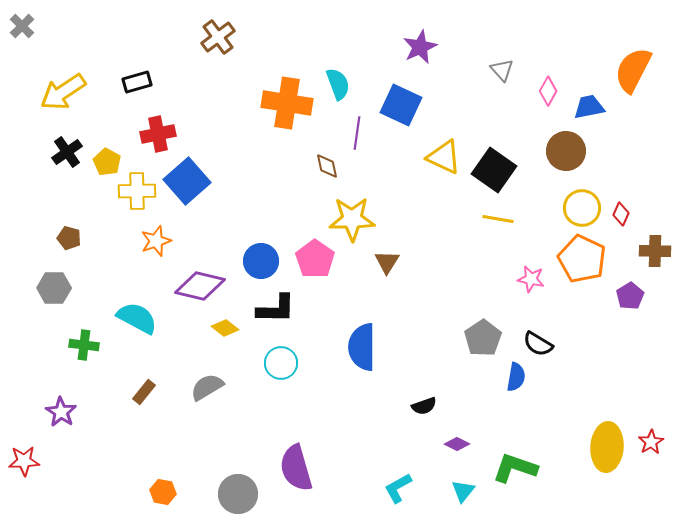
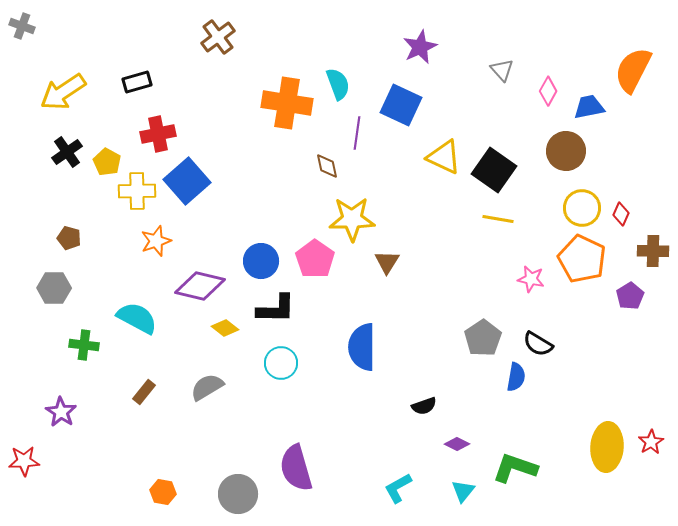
gray cross at (22, 26): rotated 25 degrees counterclockwise
brown cross at (655, 251): moved 2 px left
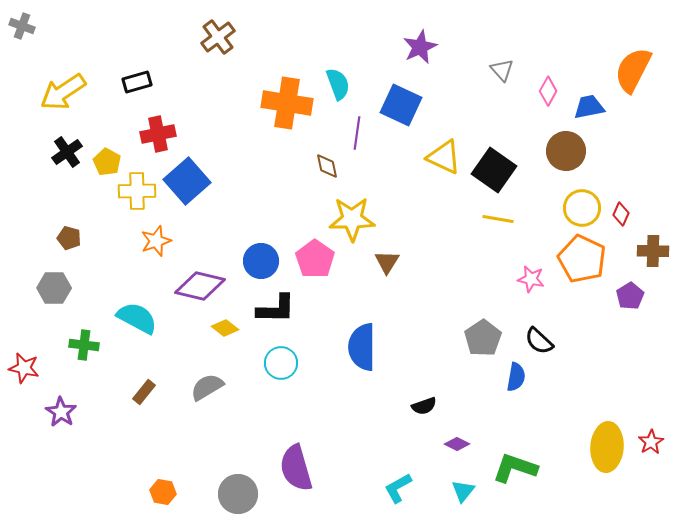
black semicircle at (538, 344): moved 1 px right, 3 px up; rotated 12 degrees clockwise
red star at (24, 461): moved 93 px up; rotated 16 degrees clockwise
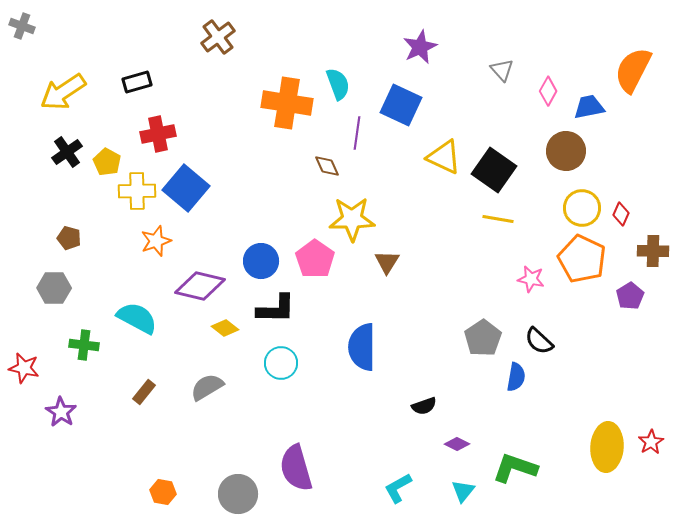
brown diamond at (327, 166): rotated 12 degrees counterclockwise
blue square at (187, 181): moved 1 px left, 7 px down; rotated 9 degrees counterclockwise
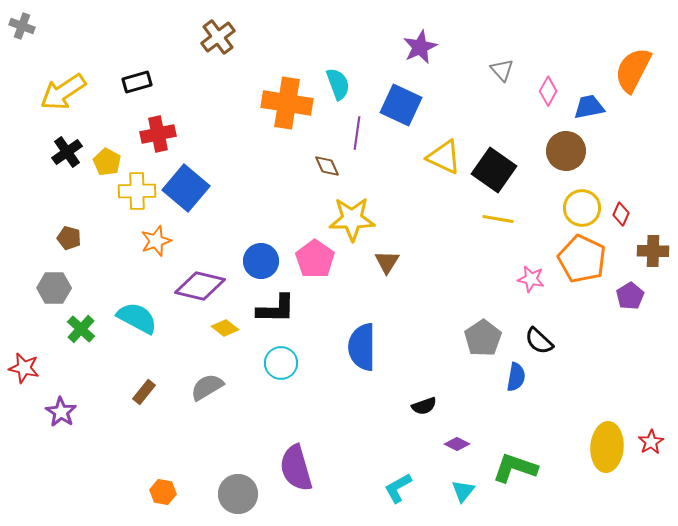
green cross at (84, 345): moved 3 px left, 16 px up; rotated 36 degrees clockwise
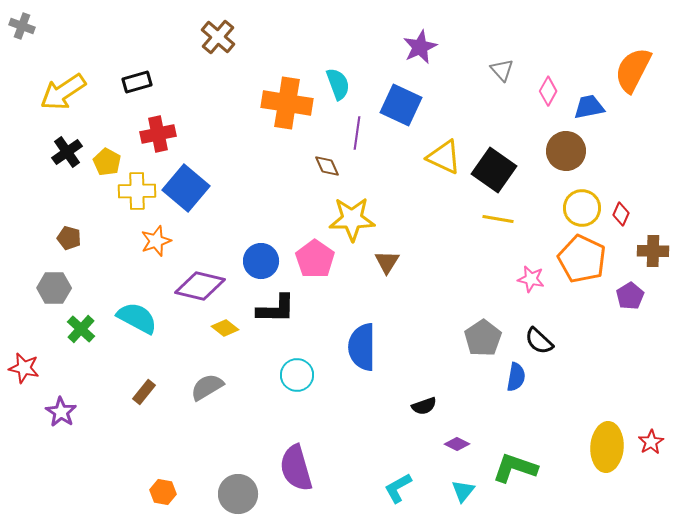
brown cross at (218, 37): rotated 12 degrees counterclockwise
cyan circle at (281, 363): moved 16 px right, 12 px down
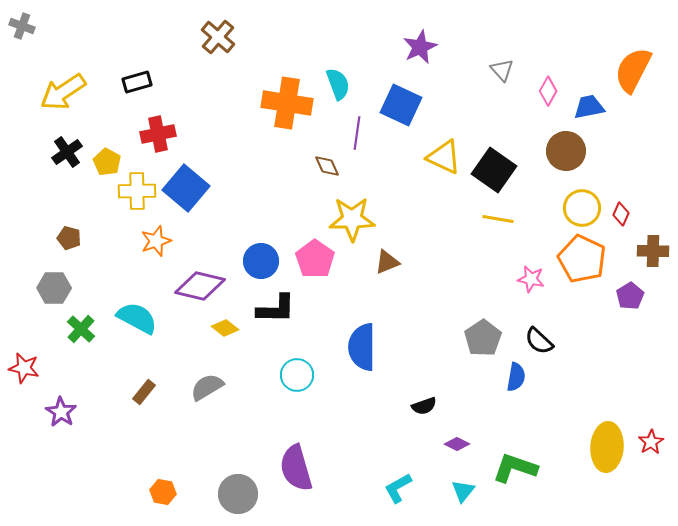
brown triangle at (387, 262): rotated 36 degrees clockwise
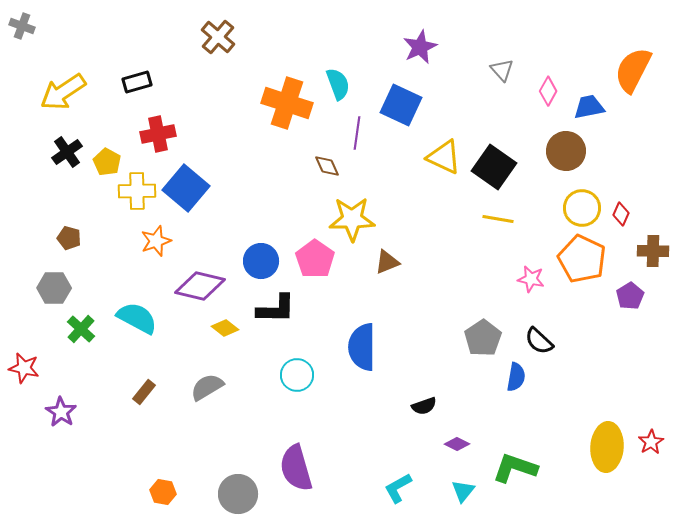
orange cross at (287, 103): rotated 9 degrees clockwise
black square at (494, 170): moved 3 px up
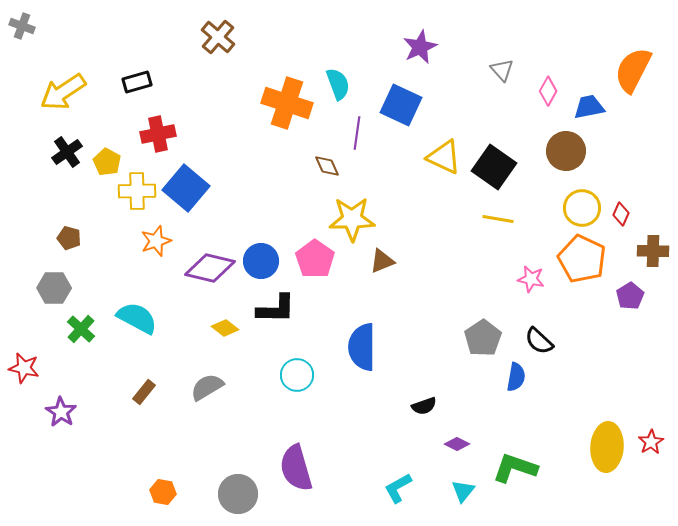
brown triangle at (387, 262): moved 5 px left, 1 px up
purple diamond at (200, 286): moved 10 px right, 18 px up
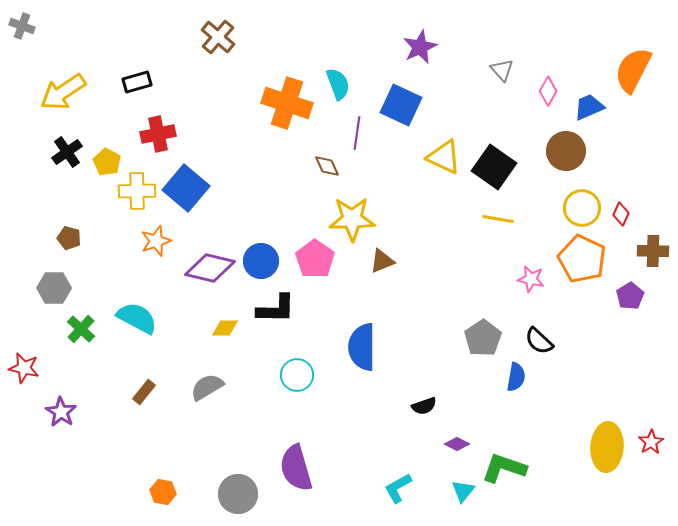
blue trapezoid at (589, 107): rotated 12 degrees counterclockwise
yellow diamond at (225, 328): rotated 36 degrees counterclockwise
green L-shape at (515, 468): moved 11 px left
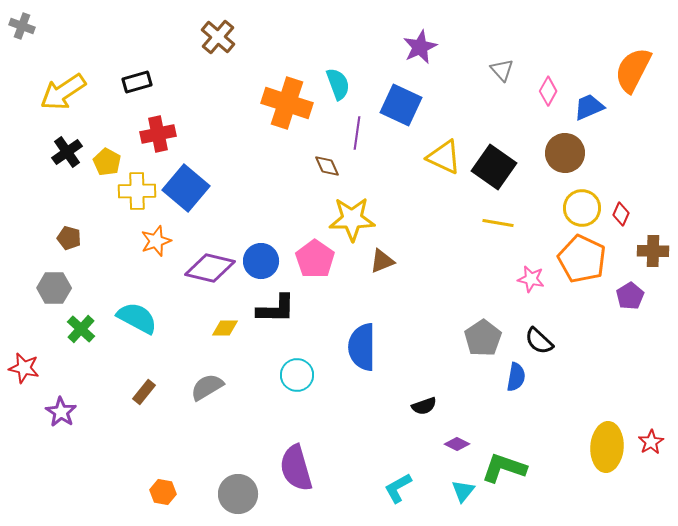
brown circle at (566, 151): moved 1 px left, 2 px down
yellow line at (498, 219): moved 4 px down
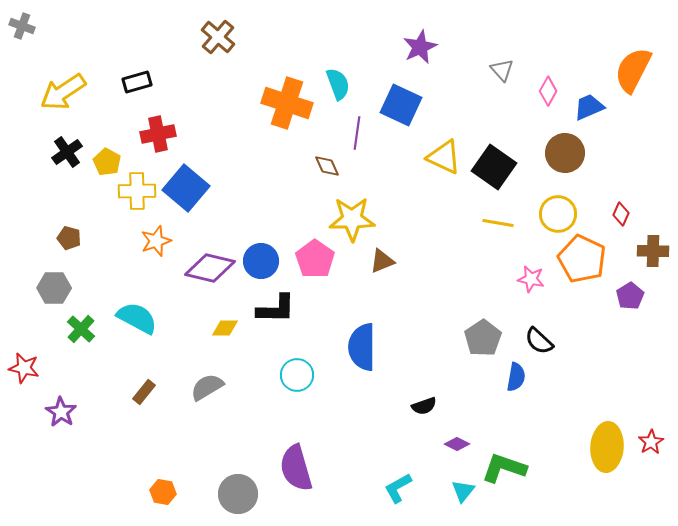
yellow circle at (582, 208): moved 24 px left, 6 px down
